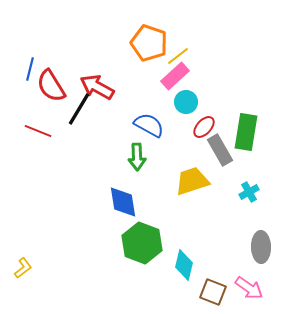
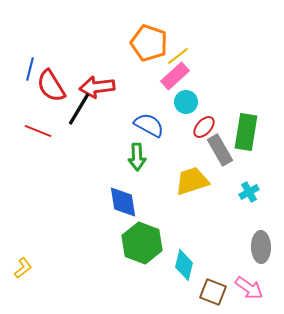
red arrow: rotated 36 degrees counterclockwise
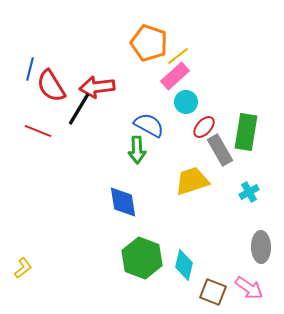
green arrow: moved 7 px up
green hexagon: moved 15 px down
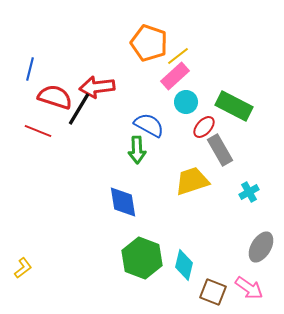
red semicircle: moved 4 px right, 11 px down; rotated 140 degrees clockwise
green rectangle: moved 12 px left, 26 px up; rotated 72 degrees counterclockwise
gray ellipse: rotated 32 degrees clockwise
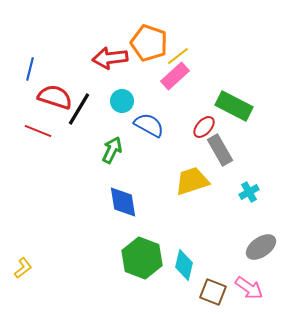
red arrow: moved 13 px right, 29 px up
cyan circle: moved 64 px left, 1 px up
green arrow: moved 25 px left; rotated 152 degrees counterclockwise
gray ellipse: rotated 24 degrees clockwise
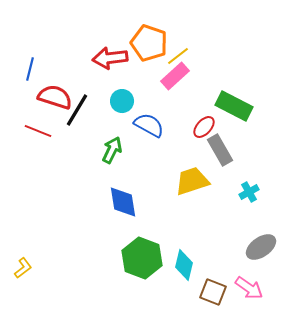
black line: moved 2 px left, 1 px down
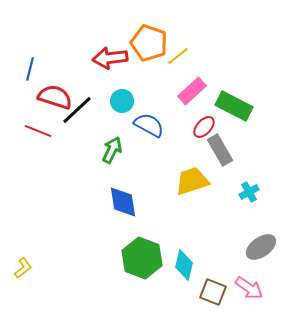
pink rectangle: moved 17 px right, 15 px down
black line: rotated 16 degrees clockwise
